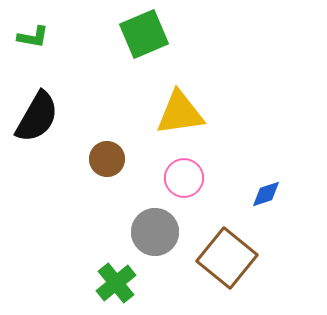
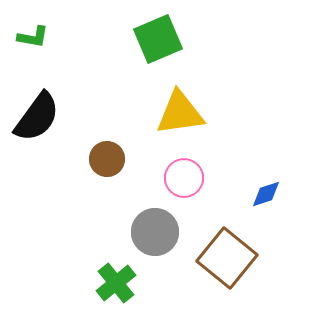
green square: moved 14 px right, 5 px down
black semicircle: rotated 6 degrees clockwise
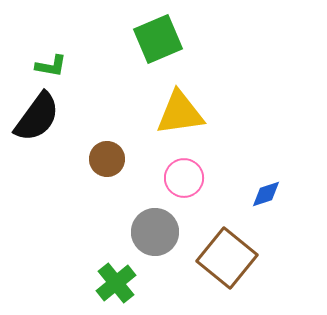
green L-shape: moved 18 px right, 29 px down
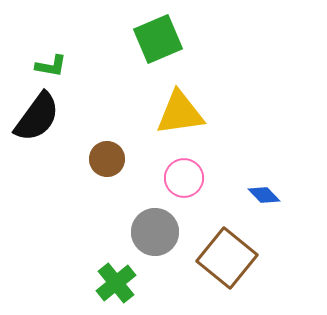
blue diamond: moved 2 px left, 1 px down; rotated 64 degrees clockwise
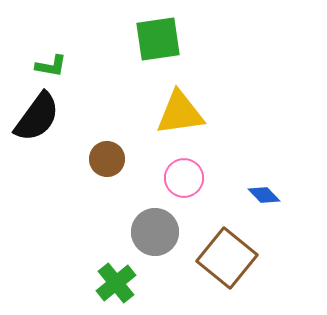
green square: rotated 15 degrees clockwise
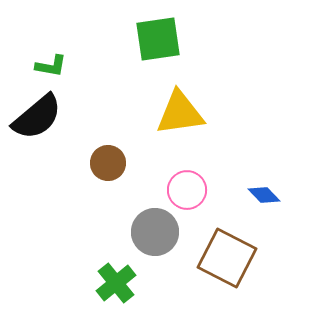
black semicircle: rotated 14 degrees clockwise
brown circle: moved 1 px right, 4 px down
pink circle: moved 3 px right, 12 px down
brown square: rotated 12 degrees counterclockwise
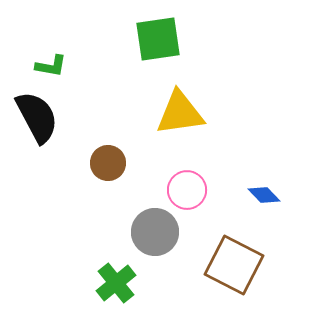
black semicircle: rotated 78 degrees counterclockwise
brown square: moved 7 px right, 7 px down
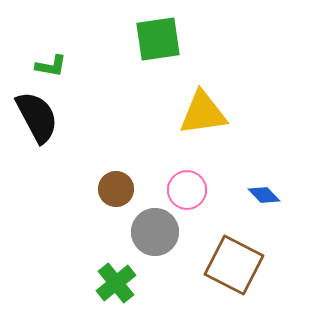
yellow triangle: moved 23 px right
brown circle: moved 8 px right, 26 px down
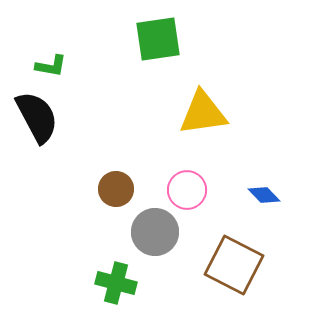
green cross: rotated 36 degrees counterclockwise
